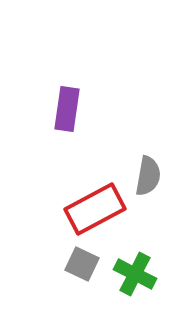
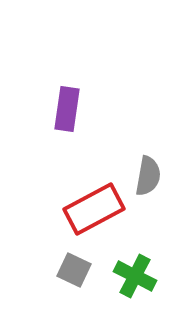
red rectangle: moved 1 px left
gray square: moved 8 px left, 6 px down
green cross: moved 2 px down
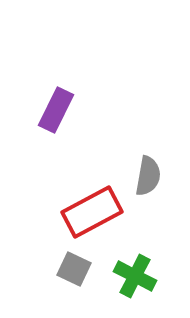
purple rectangle: moved 11 px left, 1 px down; rotated 18 degrees clockwise
red rectangle: moved 2 px left, 3 px down
gray square: moved 1 px up
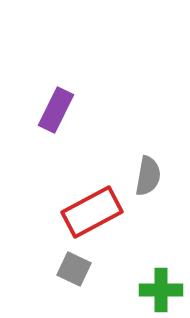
green cross: moved 26 px right, 14 px down; rotated 27 degrees counterclockwise
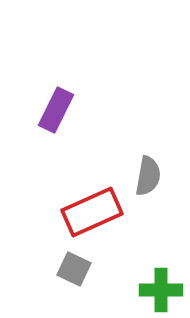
red rectangle: rotated 4 degrees clockwise
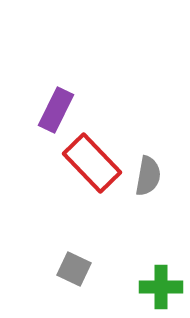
red rectangle: moved 49 px up; rotated 70 degrees clockwise
green cross: moved 3 px up
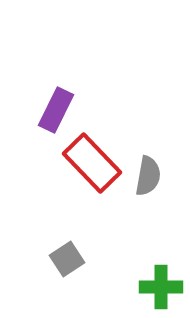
gray square: moved 7 px left, 10 px up; rotated 32 degrees clockwise
